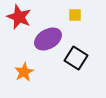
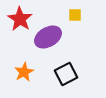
red star: moved 1 px right, 2 px down; rotated 10 degrees clockwise
purple ellipse: moved 2 px up
black square: moved 10 px left, 16 px down; rotated 30 degrees clockwise
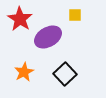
black square: moved 1 px left; rotated 15 degrees counterclockwise
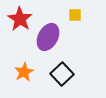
purple ellipse: rotated 32 degrees counterclockwise
black square: moved 3 px left
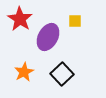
yellow square: moved 6 px down
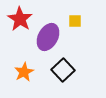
black square: moved 1 px right, 4 px up
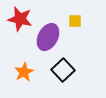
red star: rotated 20 degrees counterclockwise
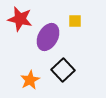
orange star: moved 6 px right, 8 px down
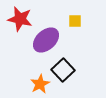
purple ellipse: moved 2 px left, 3 px down; rotated 20 degrees clockwise
orange star: moved 10 px right, 4 px down
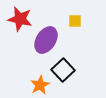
purple ellipse: rotated 16 degrees counterclockwise
orange star: moved 1 px down
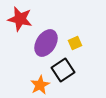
yellow square: moved 22 px down; rotated 24 degrees counterclockwise
purple ellipse: moved 3 px down
black square: rotated 10 degrees clockwise
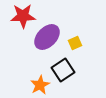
red star: moved 3 px right, 3 px up; rotated 15 degrees counterclockwise
purple ellipse: moved 1 px right, 6 px up; rotated 12 degrees clockwise
